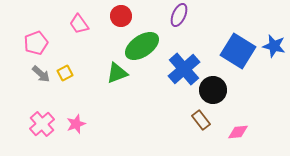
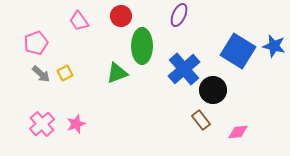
pink trapezoid: moved 3 px up
green ellipse: rotated 56 degrees counterclockwise
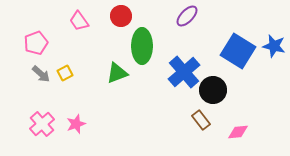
purple ellipse: moved 8 px right, 1 px down; rotated 20 degrees clockwise
blue cross: moved 3 px down
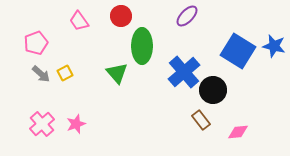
green triangle: rotated 50 degrees counterclockwise
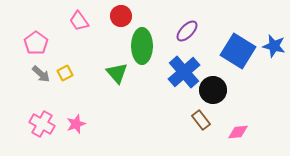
purple ellipse: moved 15 px down
pink pentagon: rotated 15 degrees counterclockwise
pink cross: rotated 20 degrees counterclockwise
